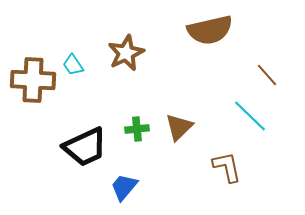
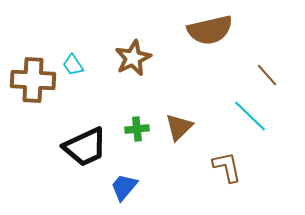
brown star: moved 7 px right, 5 px down
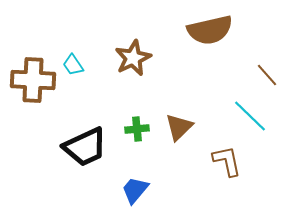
brown L-shape: moved 6 px up
blue trapezoid: moved 11 px right, 3 px down
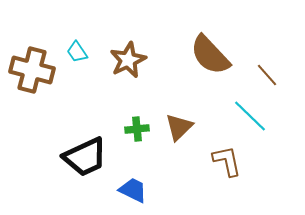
brown semicircle: moved 25 px down; rotated 60 degrees clockwise
brown star: moved 5 px left, 2 px down
cyan trapezoid: moved 4 px right, 13 px up
brown cross: moved 1 px left, 10 px up; rotated 12 degrees clockwise
black trapezoid: moved 10 px down
blue trapezoid: moved 2 px left; rotated 76 degrees clockwise
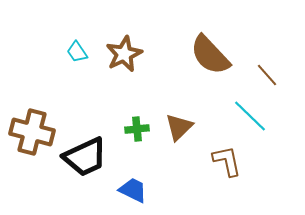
brown star: moved 4 px left, 6 px up
brown cross: moved 62 px down
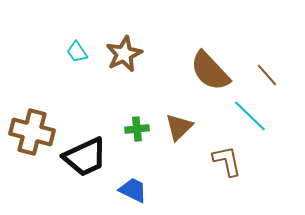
brown semicircle: moved 16 px down
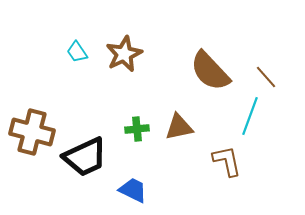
brown line: moved 1 px left, 2 px down
cyan line: rotated 66 degrees clockwise
brown triangle: rotated 32 degrees clockwise
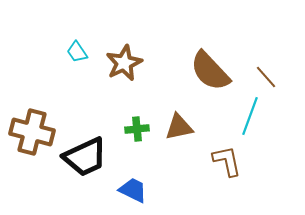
brown star: moved 9 px down
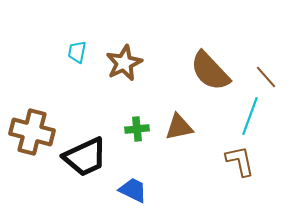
cyan trapezoid: rotated 45 degrees clockwise
brown L-shape: moved 13 px right
